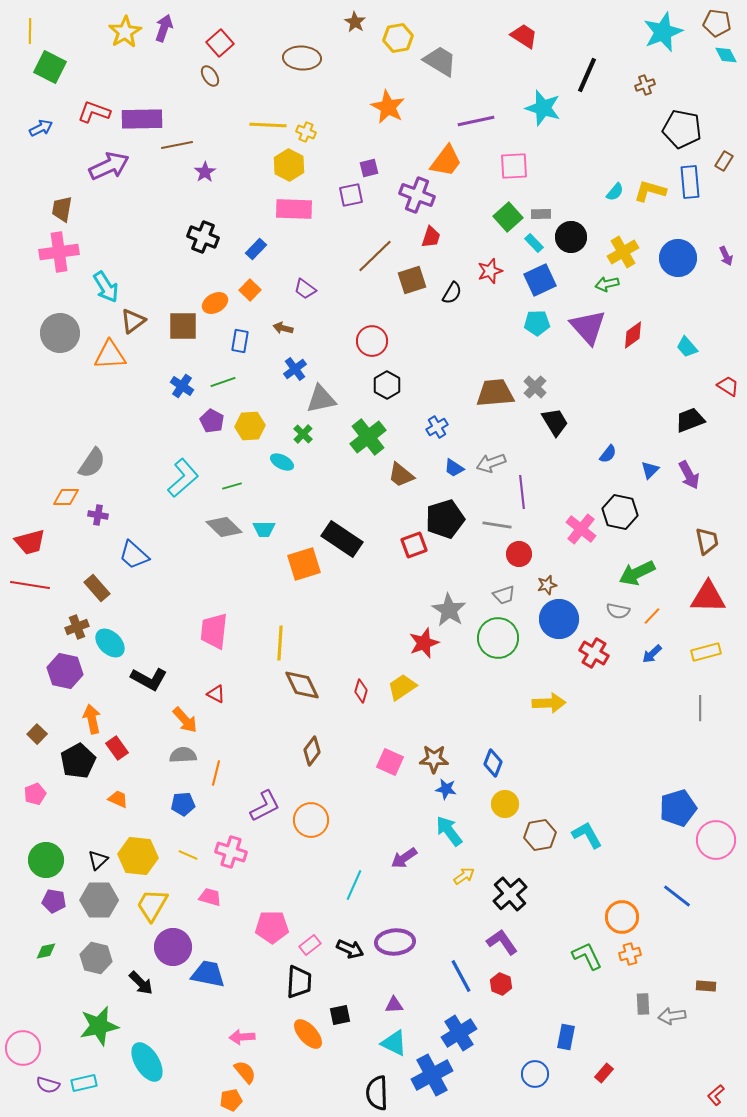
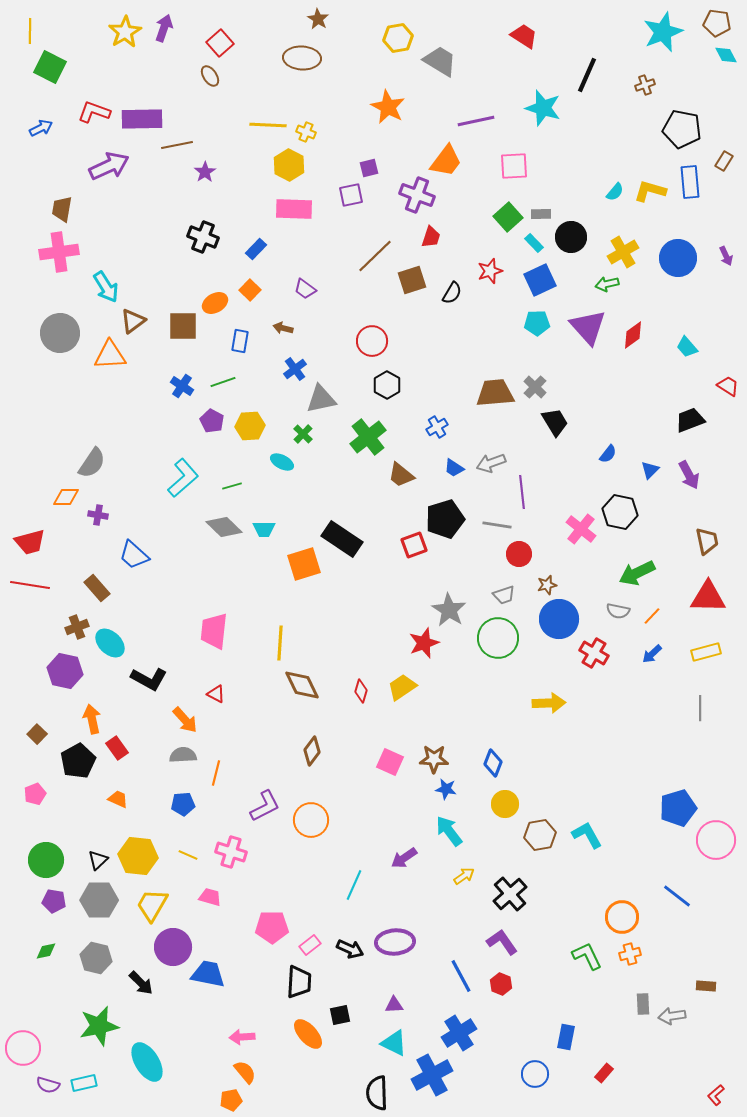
brown star at (355, 22): moved 37 px left, 3 px up
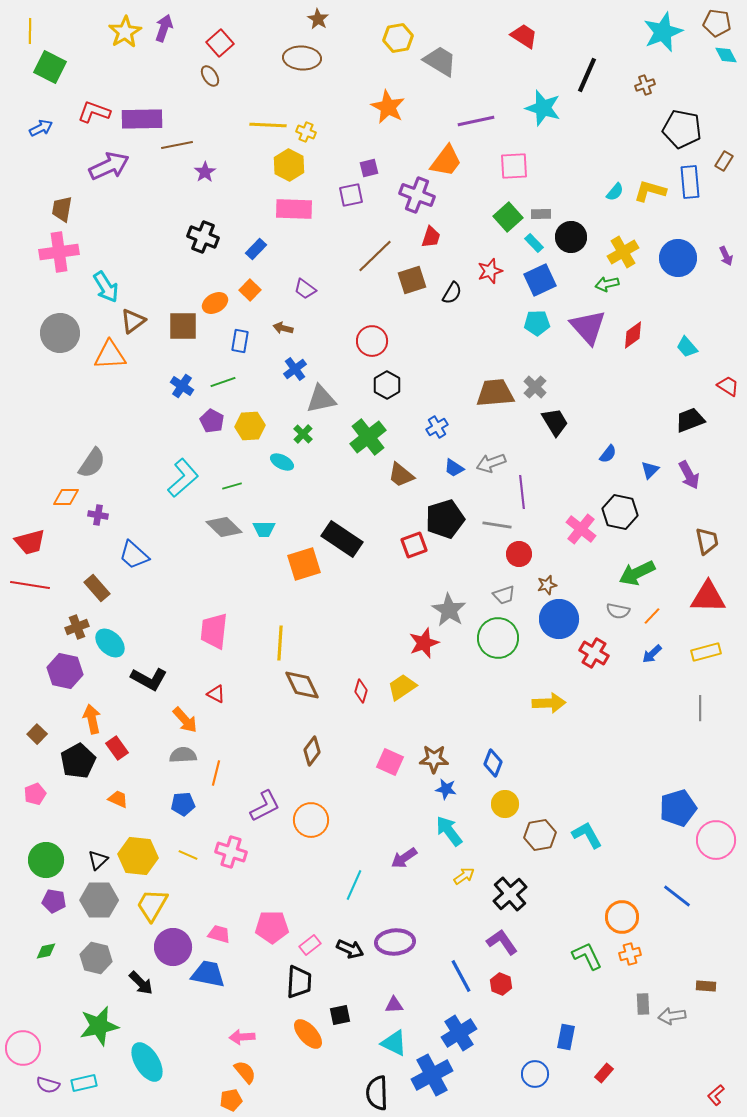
pink trapezoid at (210, 897): moved 9 px right, 37 px down
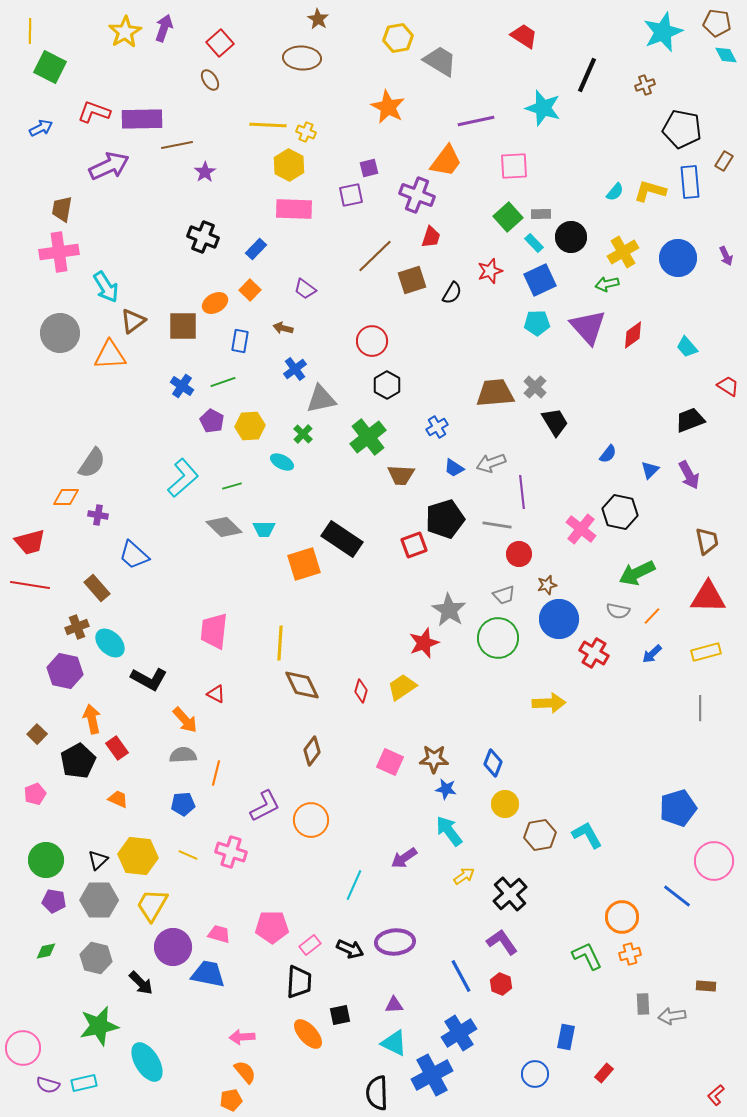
brown ellipse at (210, 76): moved 4 px down
brown trapezoid at (401, 475): rotated 36 degrees counterclockwise
pink circle at (716, 840): moved 2 px left, 21 px down
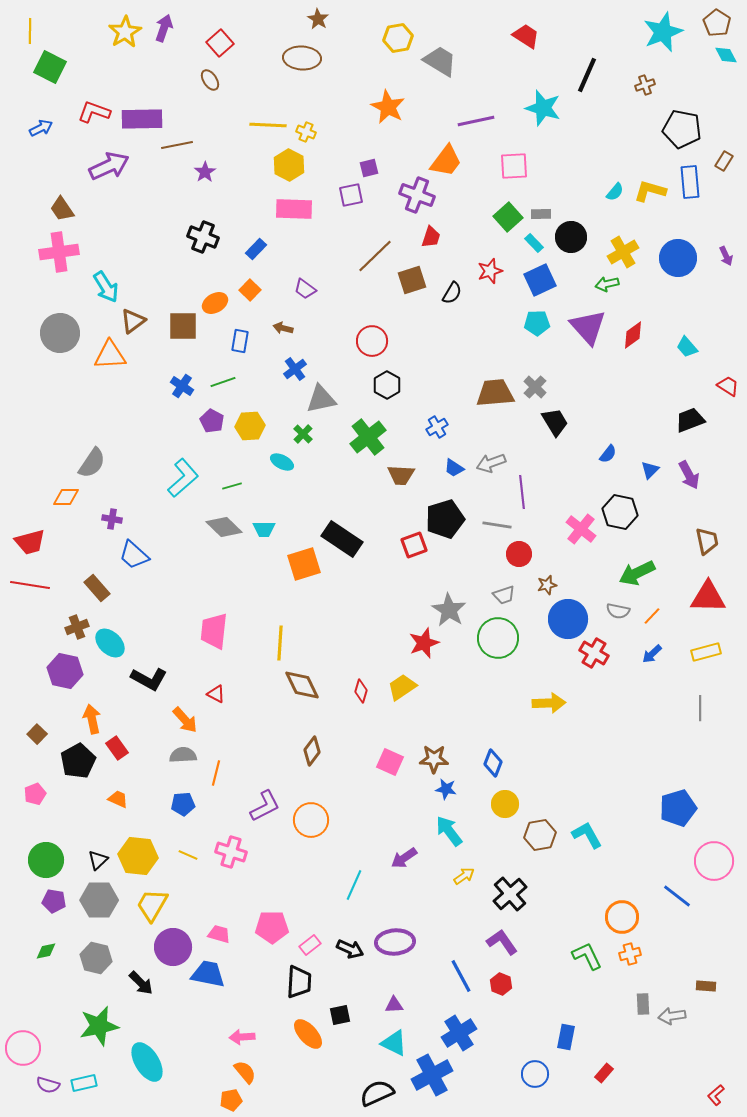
brown pentagon at (717, 23): rotated 24 degrees clockwise
red trapezoid at (524, 36): moved 2 px right
brown trapezoid at (62, 209): rotated 44 degrees counterclockwise
purple cross at (98, 515): moved 14 px right, 4 px down
blue circle at (559, 619): moved 9 px right
black semicircle at (377, 1093): rotated 68 degrees clockwise
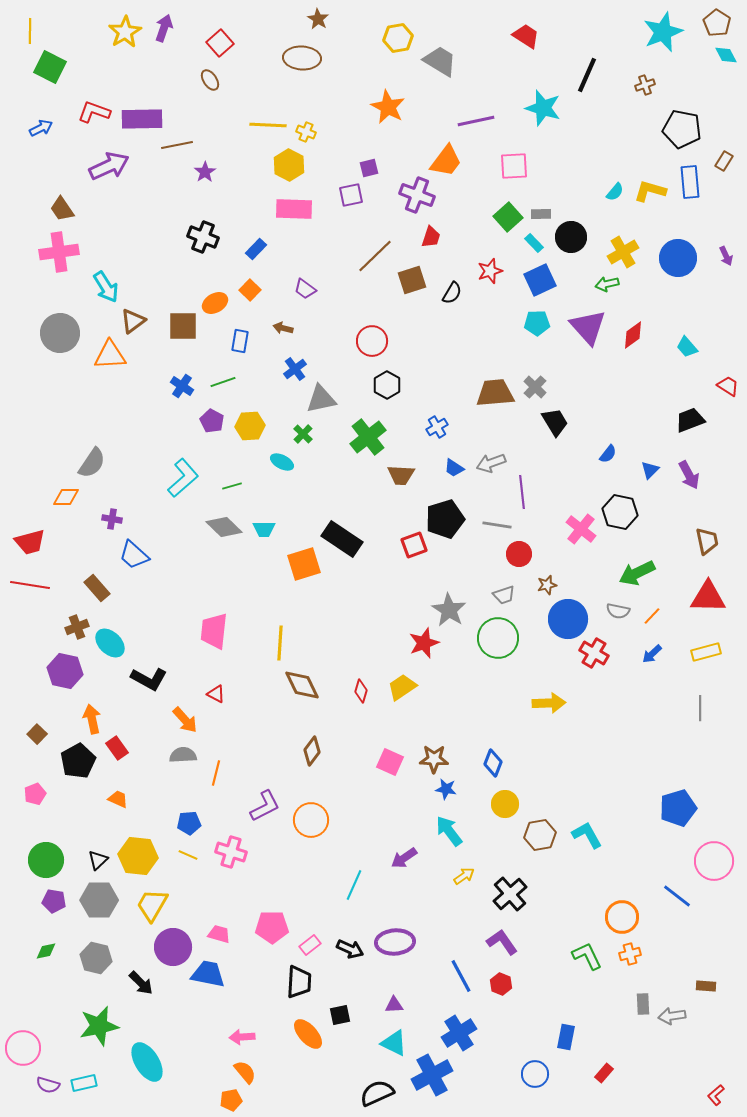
blue pentagon at (183, 804): moved 6 px right, 19 px down
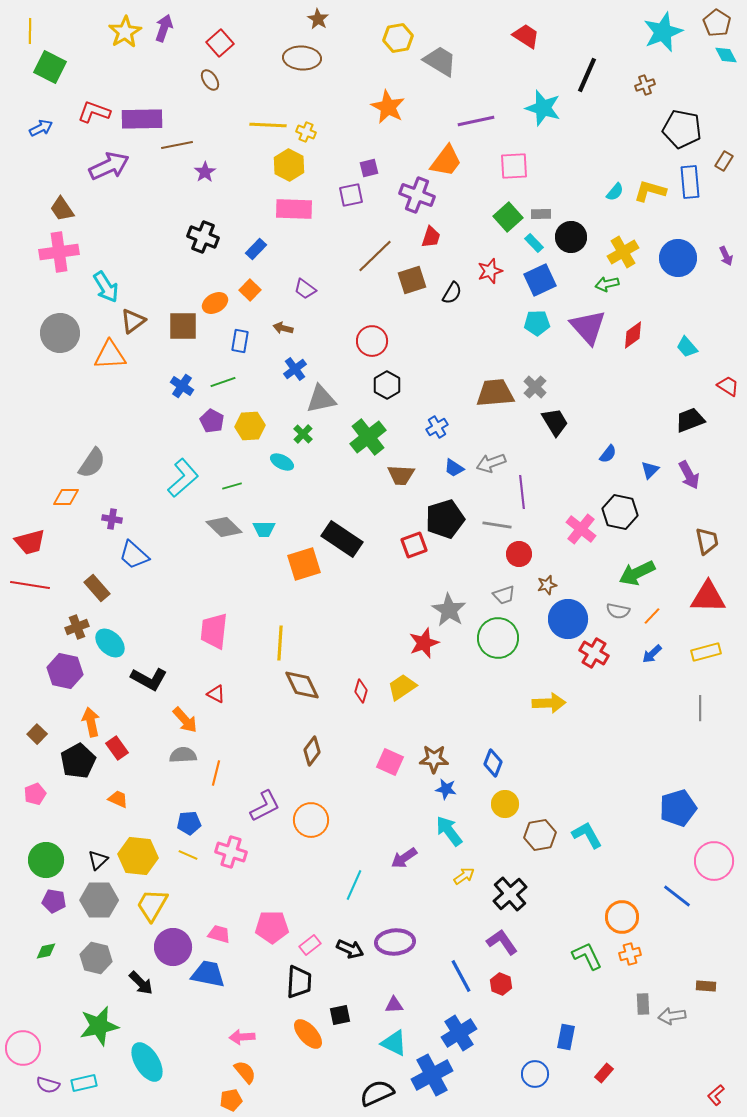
orange arrow at (92, 719): moved 1 px left, 3 px down
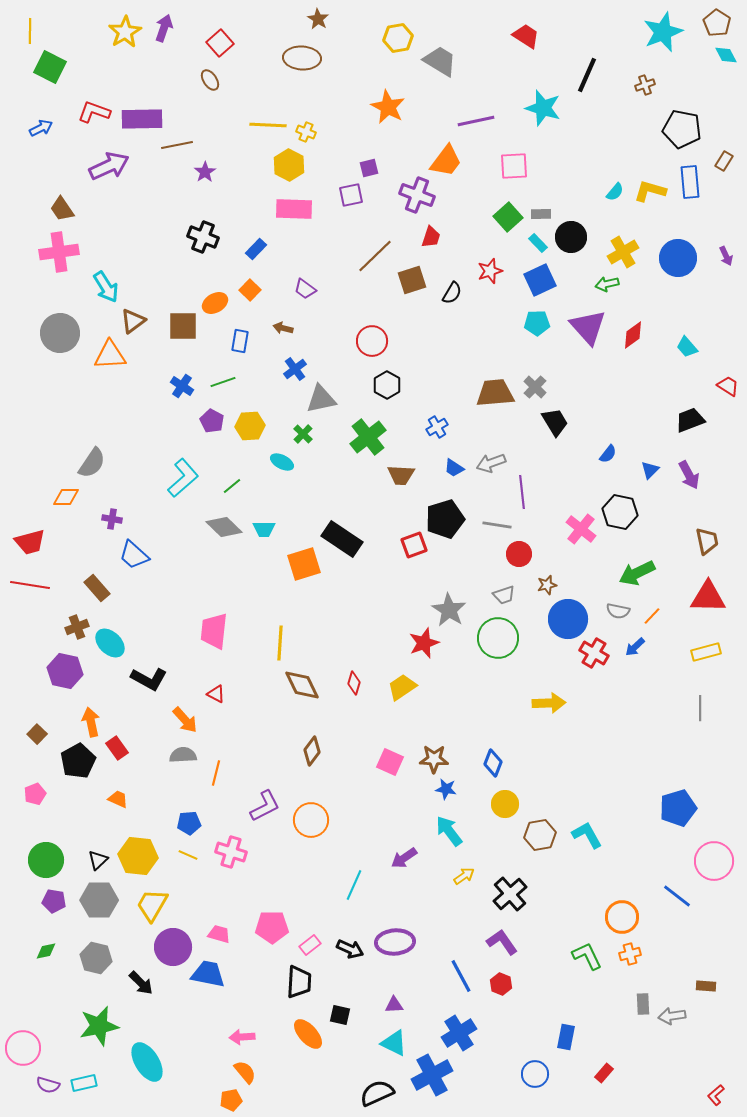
cyan rectangle at (534, 243): moved 4 px right
green line at (232, 486): rotated 24 degrees counterclockwise
blue arrow at (652, 654): moved 17 px left, 7 px up
red diamond at (361, 691): moved 7 px left, 8 px up
black square at (340, 1015): rotated 25 degrees clockwise
